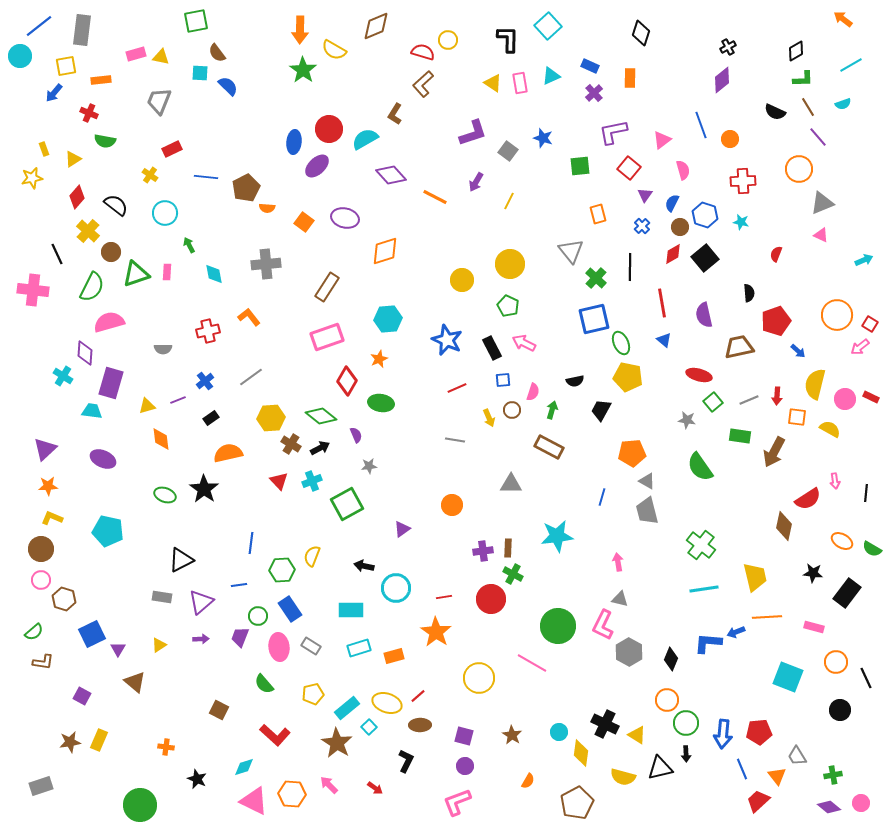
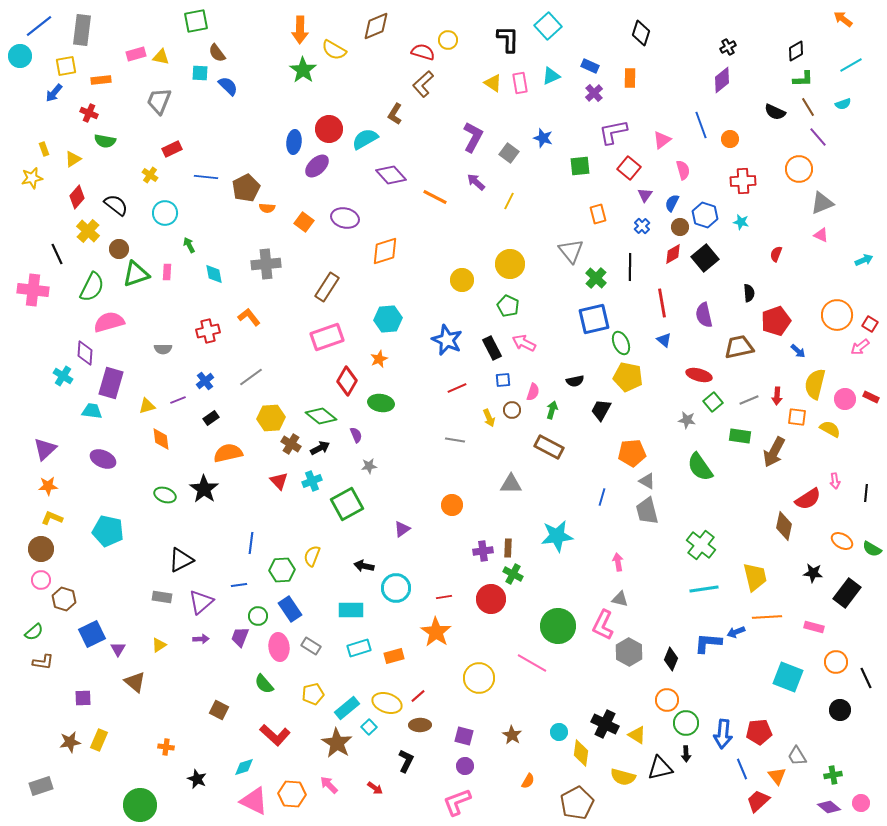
purple L-shape at (473, 133): moved 4 px down; rotated 44 degrees counterclockwise
gray square at (508, 151): moved 1 px right, 2 px down
purple arrow at (476, 182): rotated 102 degrees clockwise
brown circle at (111, 252): moved 8 px right, 3 px up
purple square at (82, 696): moved 1 px right, 2 px down; rotated 30 degrees counterclockwise
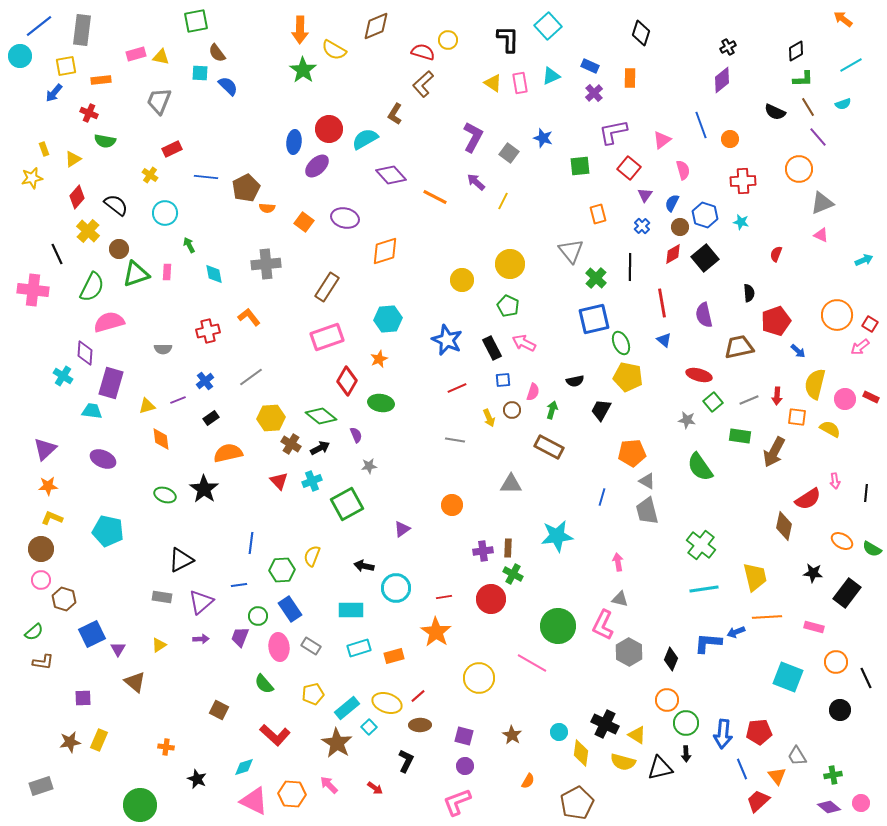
yellow line at (509, 201): moved 6 px left
yellow semicircle at (623, 777): moved 15 px up
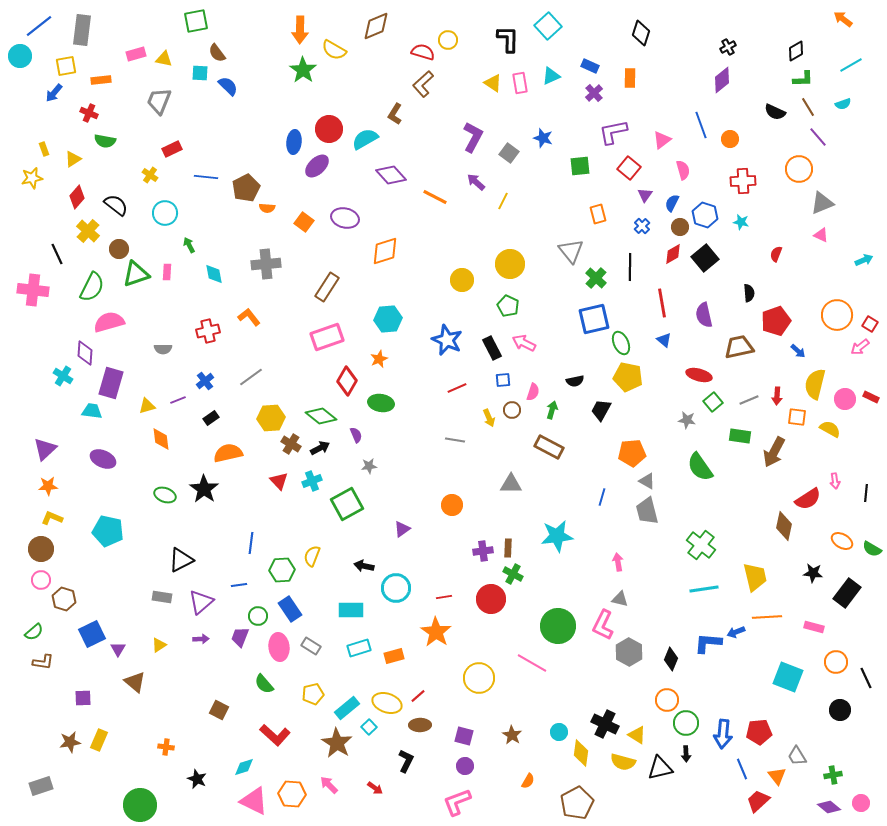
yellow triangle at (161, 57): moved 3 px right, 2 px down
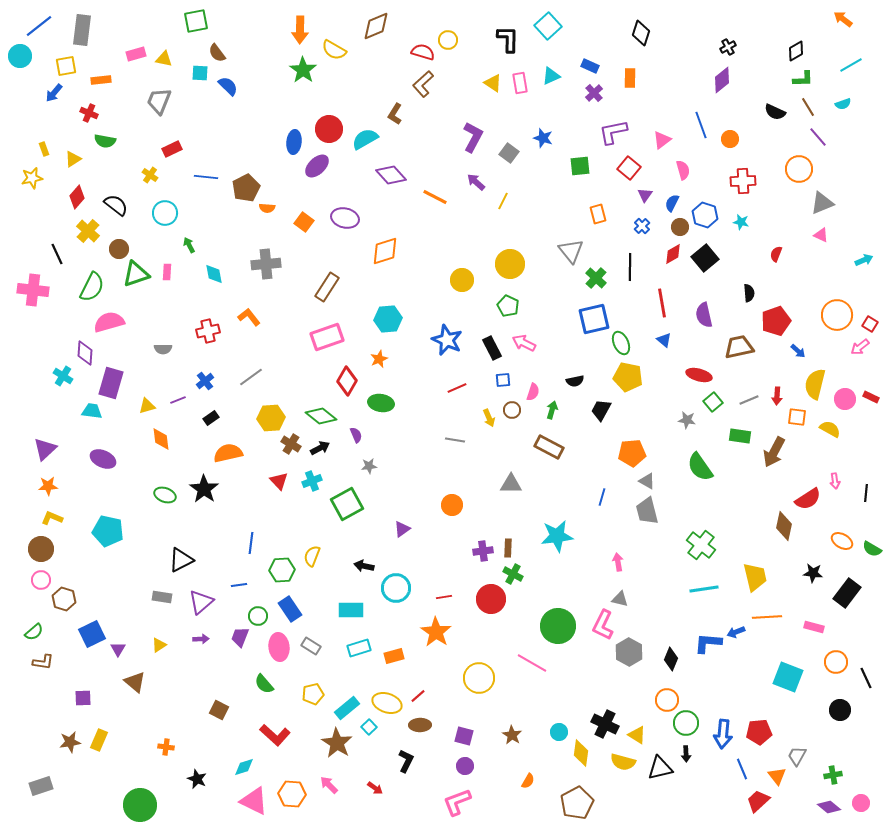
gray trapezoid at (797, 756): rotated 60 degrees clockwise
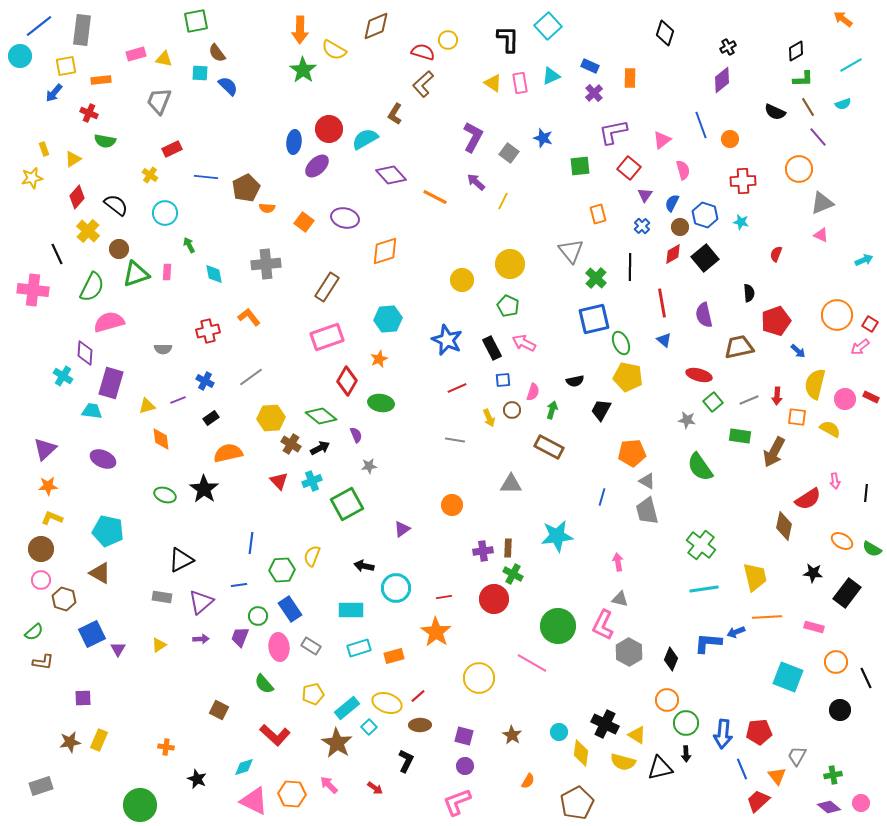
black diamond at (641, 33): moved 24 px right
blue cross at (205, 381): rotated 24 degrees counterclockwise
red circle at (491, 599): moved 3 px right
brown triangle at (135, 682): moved 35 px left, 109 px up; rotated 10 degrees counterclockwise
